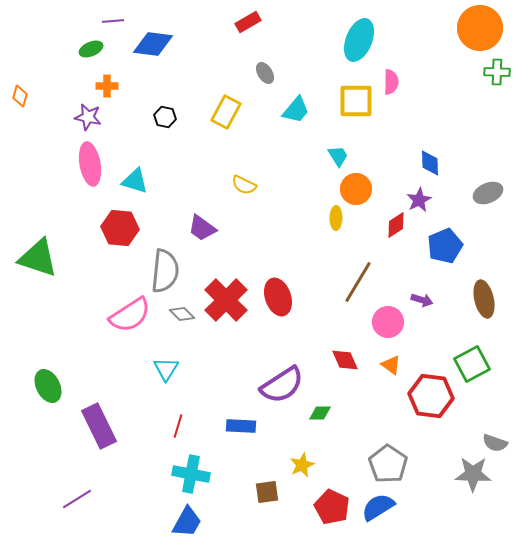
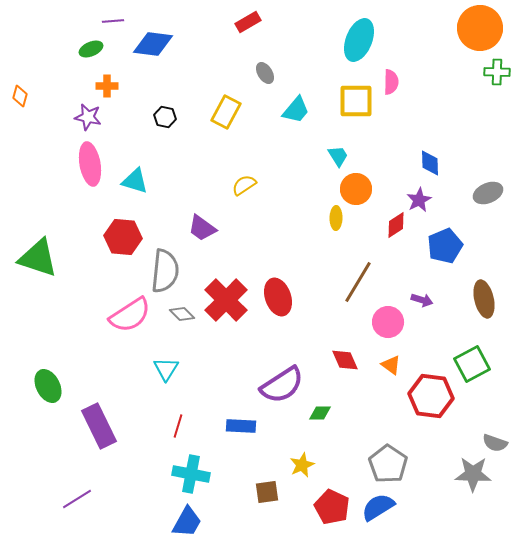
yellow semicircle at (244, 185): rotated 120 degrees clockwise
red hexagon at (120, 228): moved 3 px right, 9 px down
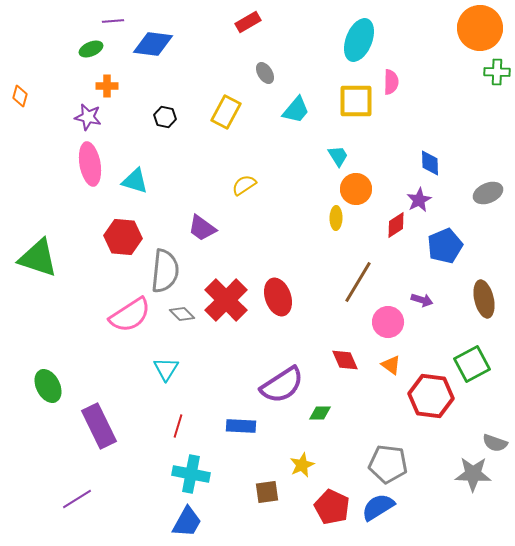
gray pentagon at (388, 464): rotated 27 degrees counterclockwise
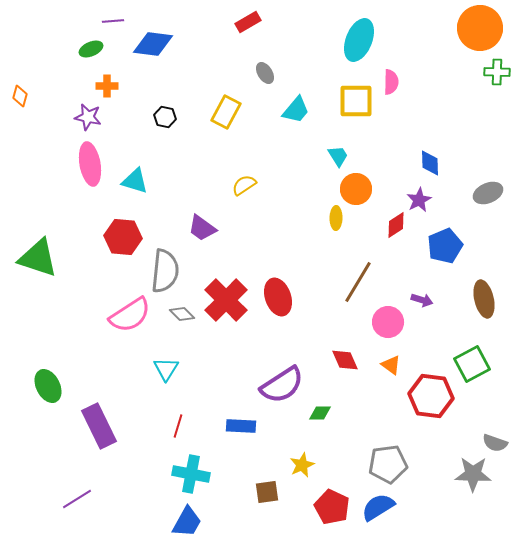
gray pentagon at (388, 464): rotated 15 degrees counterclockwise
